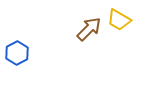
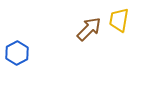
yellow trapezoid: rotated 70 degrees clockwise
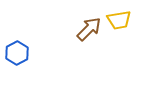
yellow trapezoid: rotated 110 degrees counterclockwise
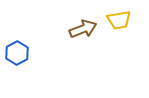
brown arrow: moved 6 px left; rotated 24 degrees clockwise
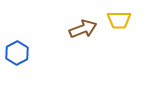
yellow trapezoid: rotated 10 degrees clockwise
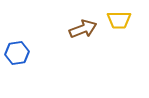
blue hexagon: rotated 20 degrees clockwise
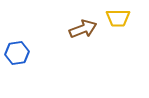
yellow trapezoid: moved 1 px left, 2 px up
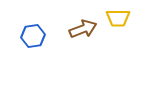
blue hexagon: moved 16 px right, 17 px up
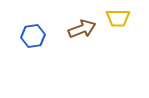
brown arrow: moved 1 px left
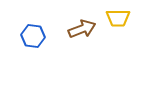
blue hexagon: rotated 15 degrees clockwise
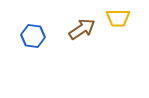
brown arrow: rotated 12 degrees counterclockwise
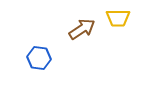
blue hexagon: moved 6 px right, 22 px down
